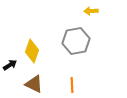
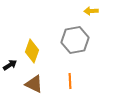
gray hexagon: moved 1 px left, 1 px up
orange line: moved 2 px left, 4 px up
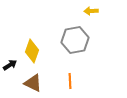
brown triangle: moved 1 px left, 1 px up
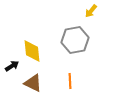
yellow arrow: rotated 48 degrees counterclockwise
yellow diamond: rotated 25 degrees counterclockwise
black arrow: moved 2 px right, 1 px down
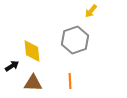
gray hexagon: rotated 8 degrees counterclockwise
brown triangle: rotated 24 degrees counterclockwise
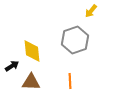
brown triangle: moved 2 px left, 1 px up
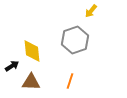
orange line: rotated 21 degrees clockwise
